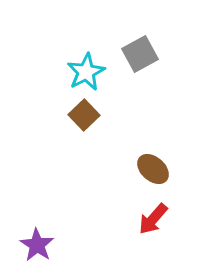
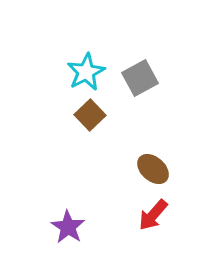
gray square: moved 24 px down
brown square: moved 6 px right
red arrow: moved 4 px up
purple star: moved 31 px right, 18 px up
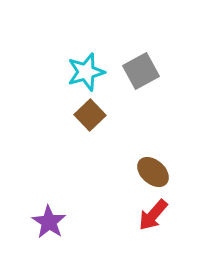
cyan star: rotated 12 degrees clockwise
gray square: moved 1 px right, 7 px up
brown ellipse: moved 3 px down
purple star: moved 19 px left, 5 px up
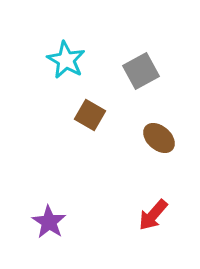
cyan star: moved 20 px left, 12 px up; rotated 27 degrees counterclockwise
brown square: rotated 16 degrees counterclockwise
brown ellipse: moved 6 px right, 34 px up
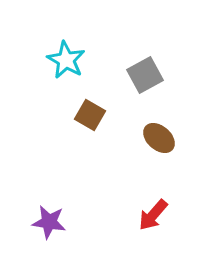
gray square: moved 4 px right, 4 px down
purple star: rotated 24 degrees counterclockwise
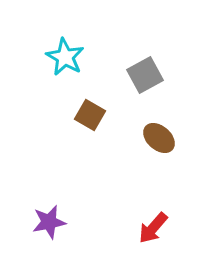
cyan star: moved 1 px left, 3 px up
red arrow: moved 13 px down
purple star: rotated 20 degrees counterclockwise
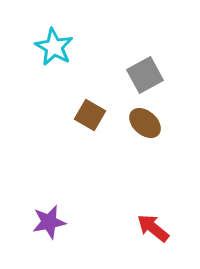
cyan star: moved 11 px left, 10 px up
brown ellipse: moved 14 px left, 15 px up
red arrow: rotated 88 degrees clockwise
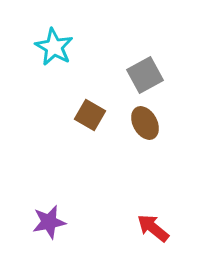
brown ellipse: rotated 20 degrees clockwise
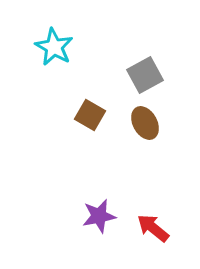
purple star: moved 50 px right, 6 px up
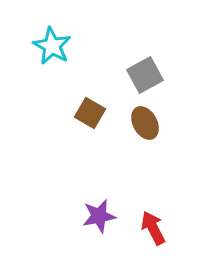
cyan star: moved 2 px left, 1 px up
brown square: moved 2 px up
red arrow: rotated 24 degrees clockwise
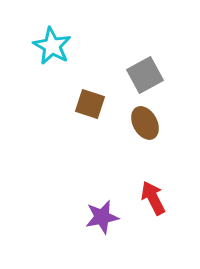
brown square: moved 9 px up; rotated 12 degrees counterclockwise
purple star: moved 3 px right, 1 px down
red arrow: moved 30 px up
